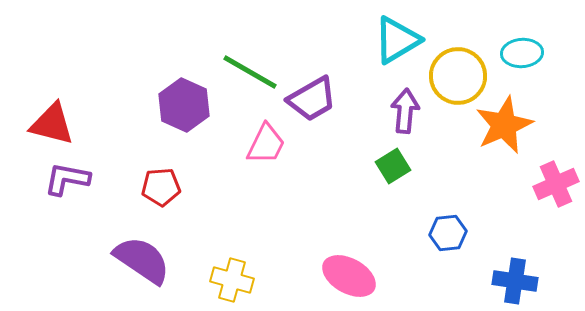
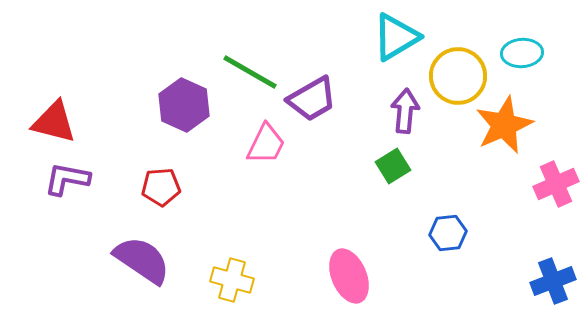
cyan triangle: moved 1 px left, 3 px up
red triangle: moved 2 px right, 2 px up
pink ellipse: rotated 38 degrees clockwise
blue cross: moved 38 px right; rotated 30 degrees counterclockwise
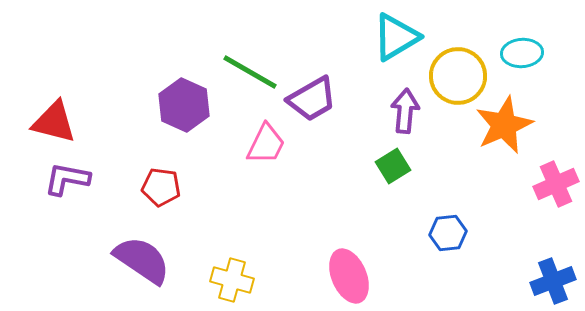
red pentagon: rotated 12 degrees clockwise
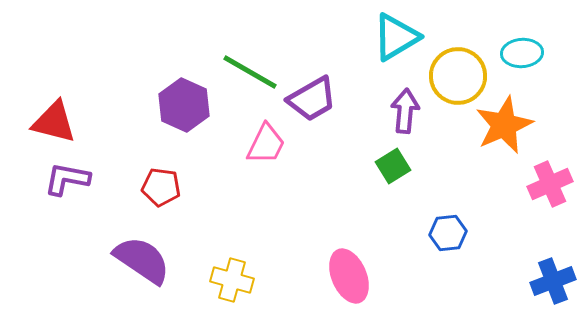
pink cross: moved 6 px left
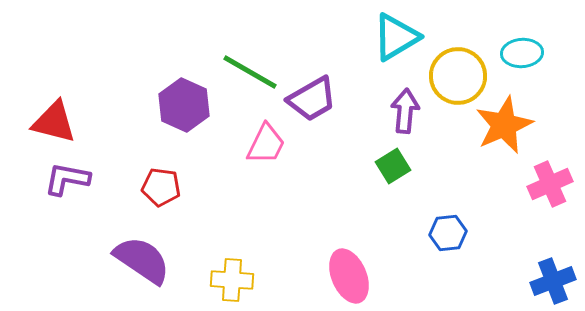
yellow cross: rotated 12 degrees counterclockwise
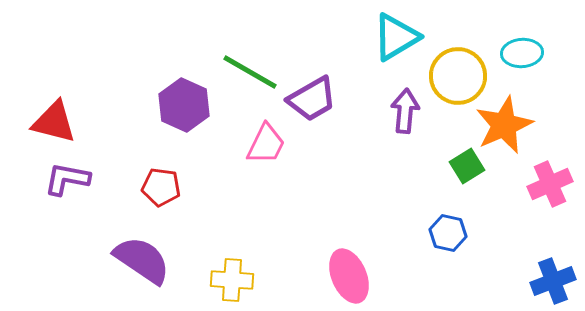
green square: moved 74 px right
blue hexagon: rotated 18 degrees clockwise
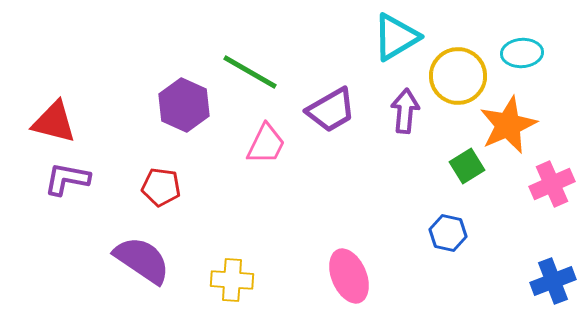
purple trapezoid: moved 19 px right, 11 px down
orange star: moved 4 px right
pink cross: moved 2 px right
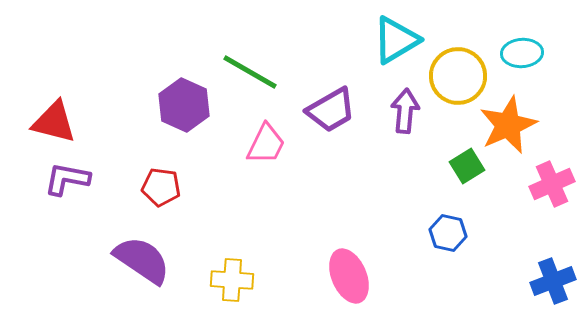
cyan triangle: moved 3 px down
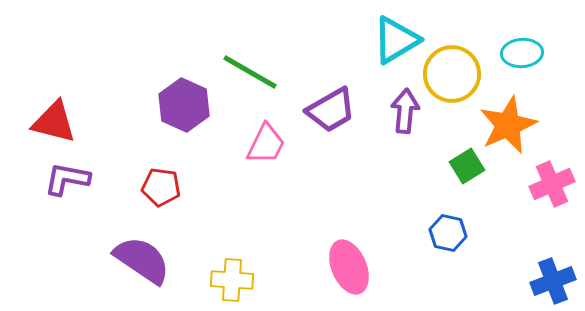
yellow circle: moved 6 px left, 2 px up
pink ellipse: moved 9 px up
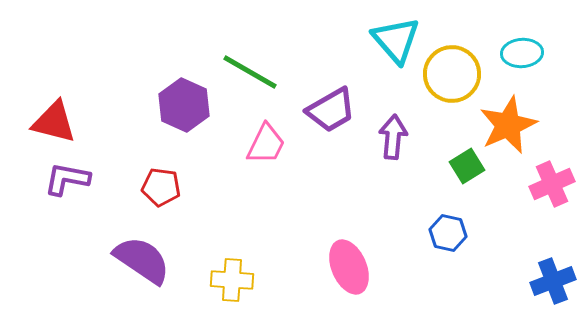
cyan triangle: rotated 40 degrees counterclockwise
purple arrow: moved 12 px left, 26 px down
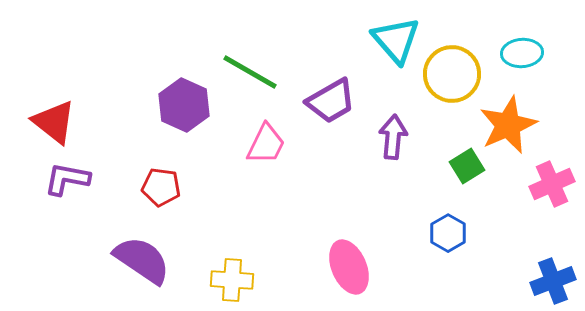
purple trapezoid: moved 9 px up
red triangle: rotated 24 degrees clockwise
blue hexagon: rotated 18 degrees clockwise
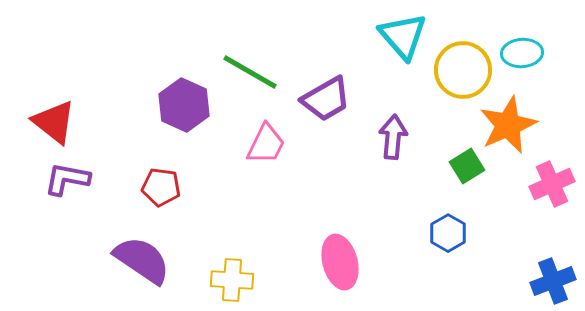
cyan triangle: moved 7 px right, 4 px up
yellow circle: moved 11 px right, 4 px up
purple trapezoid: moved 5 px left, 2 px up
pink ellipse: moved 9 px left, 5 px up; rotated 8 degrees clockwise
